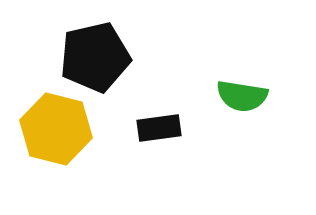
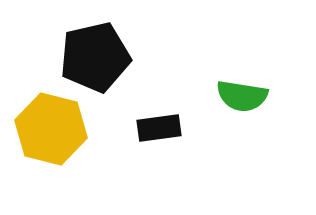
yellow hexagon: moved 5 px left
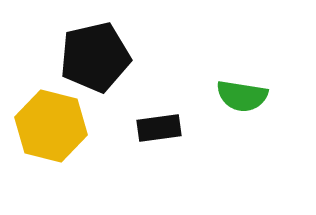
yellow hexagon: moved 3 px up
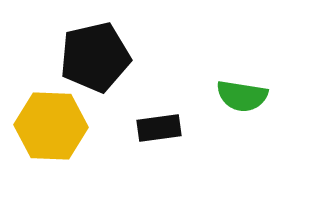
yellow hexagon: rotated 12 degrees counterclockwise
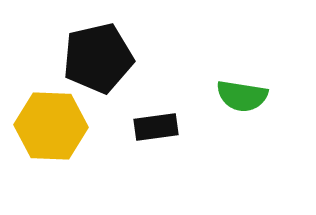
black pentagon: moved 3 px right, 1 px down
black rectangle: moved 3 px left, 1 px up
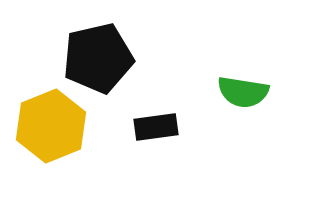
green semicircle: moved 1 px right, 4 px up
yellow hexagon: rotated 24 degrees counterclockwise
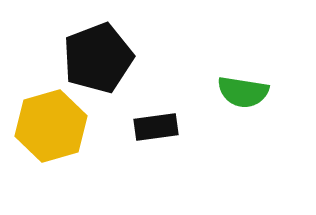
black pentagon: rotated 8 degrees counterclockwise
yellow hexagon: rotated 6 degrees clockwise
